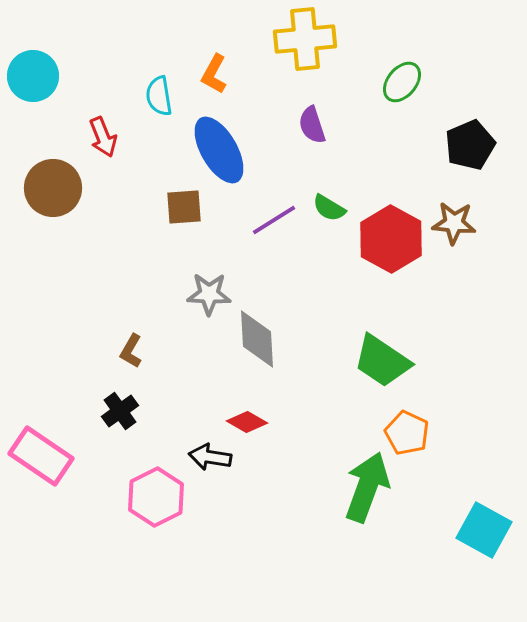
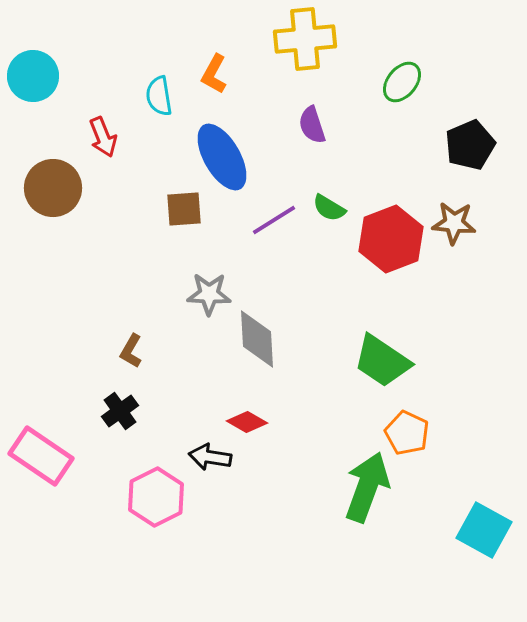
blue ellipse: moved 3 px right, 7 px down
brown square: moved 2 px down
red hexagon: rotated 10 degrees clockwise
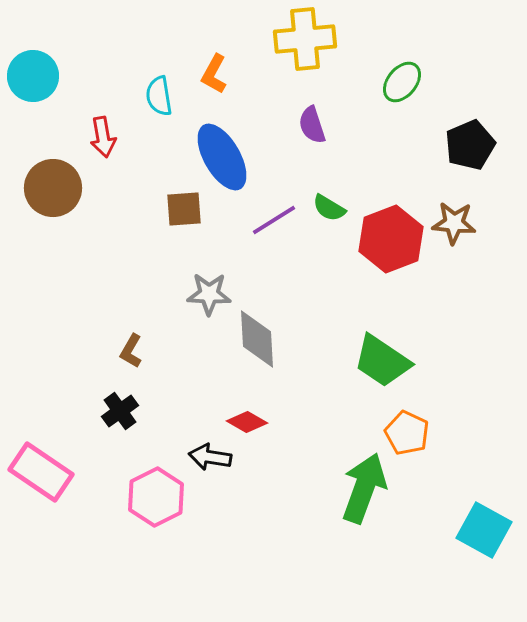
red arrow: rotated 12 degrees clockwise
pink rectangle: moved 16 px down
green arrow: moved 3 px left, 1 px down
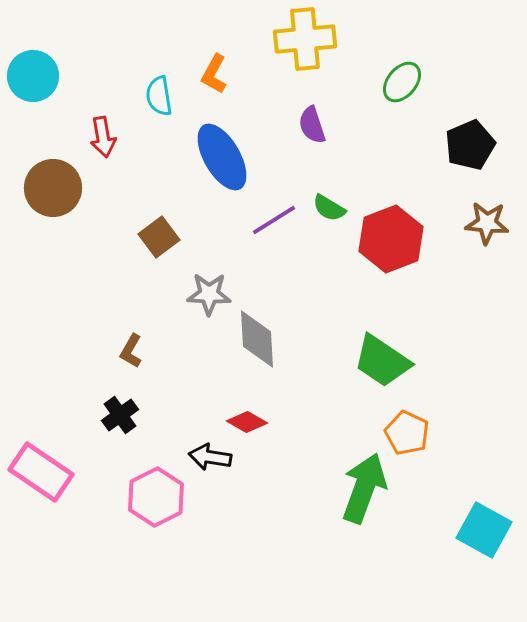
brown square: moved 25 px left, 28 px down; rotated 33 degrees counterclockwise
brown star: moved 33 px right
black cross: moved 4 px down
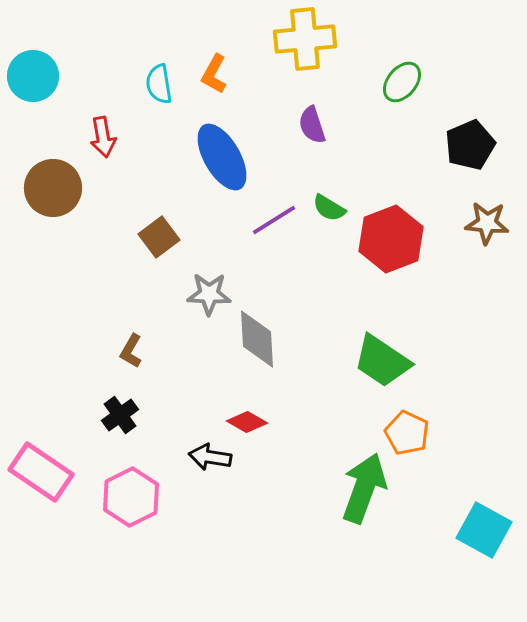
cyan semicircle: moved 12 px up
pink hexagon: moved 25 px left
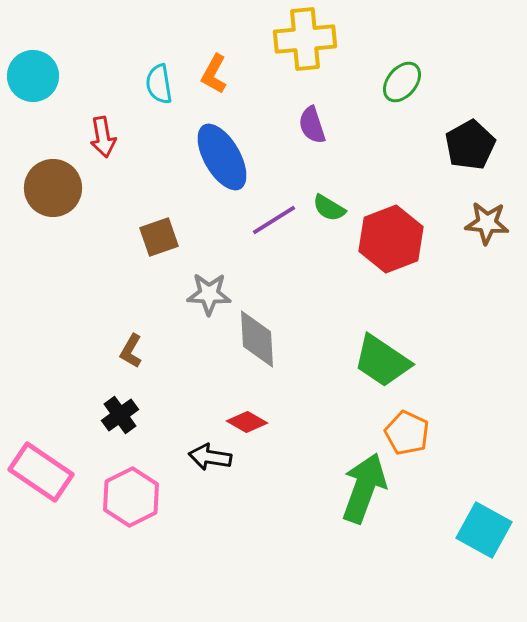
black pentagon: rotated 6 degrees counterclockwise
brown square: rotated 18 degrees clockwise
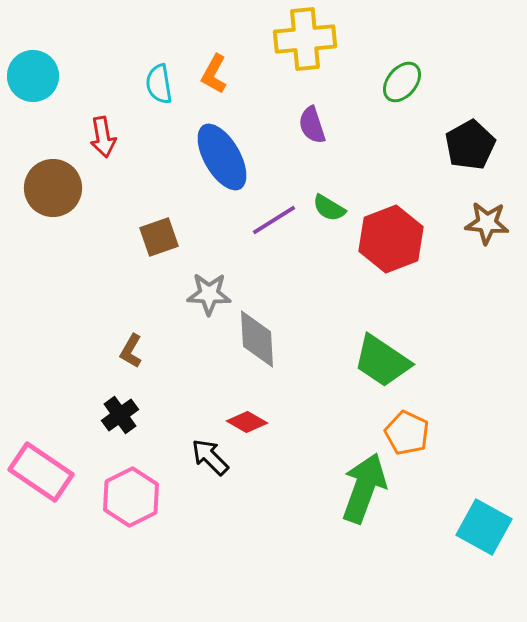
black arrow: rotated 36 degrees clockwise
cyan square: moved 3 px up
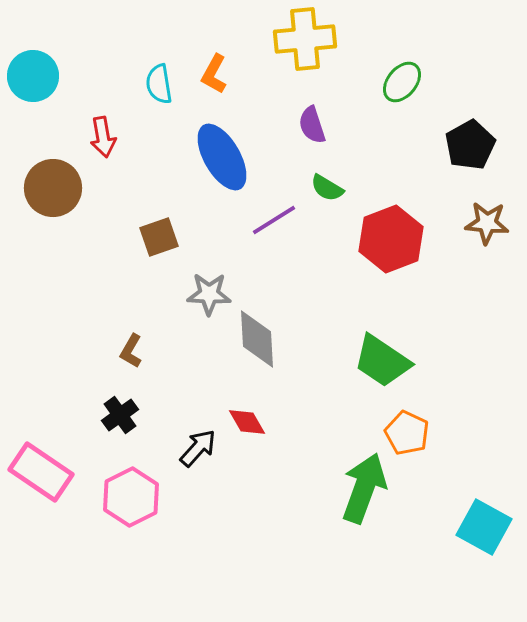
green semicircle: moved 2 px left, 20 px up
red diamond: rotated 30 degrees clockwise
black arrow: moved 12 px left, 9 px up; rotated 87 degrees clockwise
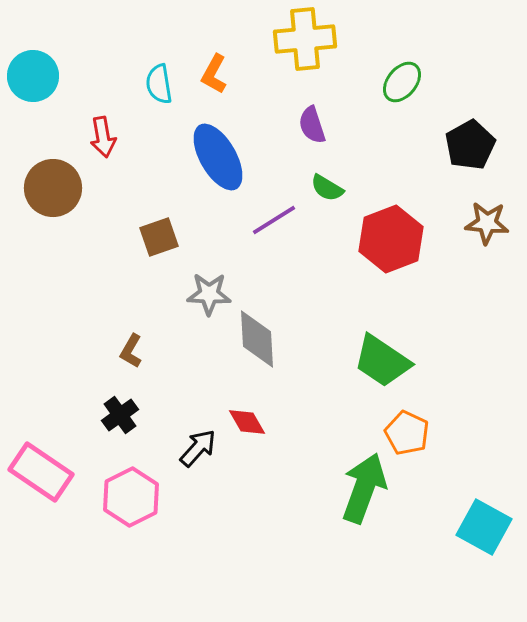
blue ellipse: moved 4 px left
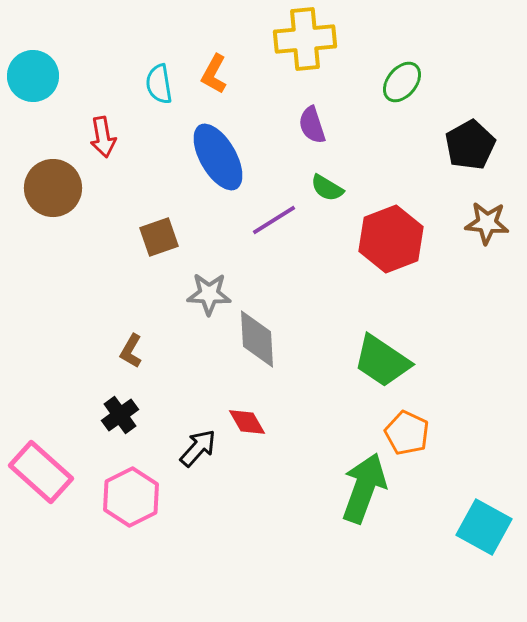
pink rectangle: rotated 8 degrees clockwise
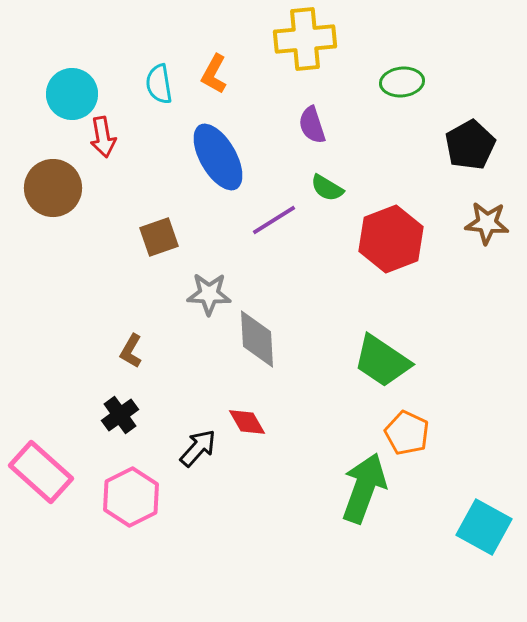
cyan circle: moved 39 px right, 18 px down
green ellipse: rotated 45 degrees clockwise
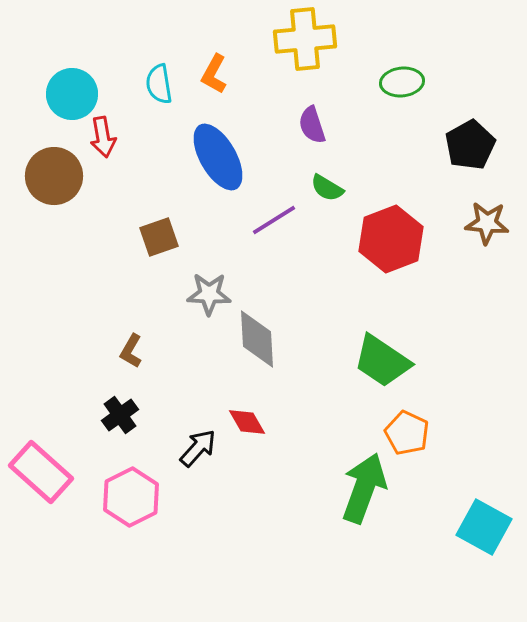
brown circle: moved 1 px right, 12 px up
